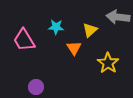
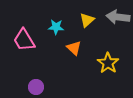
yellow triangle: moved 3 px left, 10 px up
orange triangle: rotated 14 degrees counterclockwise
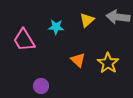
orange triangle: moved 4 px right, 12 px down
purple circle: moved 5 px right, 1 px up
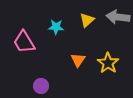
pink trapezoid: moved 2 px down
orange triangle: rotated 21 degrees clockwise
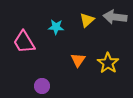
gray arrow: moved 3 px left
purple circle: moved 1 px right
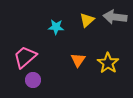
pink trapezoid: moved 1 px right, 15 px down; rotated 80 degrees clockwise
purple circle: moved 9 px left, 6 px up
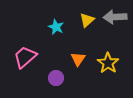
gray arrow: rotated 10 degrees counterclockwise
cyan star: rotated 21 degrees clockwise
orange triangle: moved 1 px up
purple circle: moved 23 px right, 2 px up
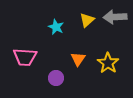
pink trapezoid: rotated 135 degrees counterclockwise
